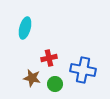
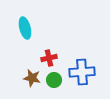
cyan ellipse: rotated 30 degrees counterclockwise
blue cross: moved 1 px left, 2 px down; rotated 15 degrees counterclockwise
green circle: moved 1 px left, 4 px up
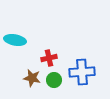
cyan ellipse: moved 10 px left, 12 px down; rotated 65 degrees counterclockwise
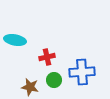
red cross: moved 2 px left, 1 px up
brown star: moved 2 px left, 9 px down
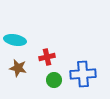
blue cross: moved 1 px right, 2 px down
brown star: moved 12 px left, 19 px up
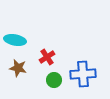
red cross: rotated 21 degrees counterclockwise
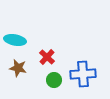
red cross: rotated 14 degrees counterclockwise
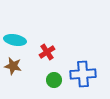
red cross: moved 5 px up; rotated 14 degrees clockwise
brown star: moved 5 px left, 2 px up
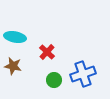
cyan ellipse: moved 3 px up
red cross: rotated 14 degrees counterclockwise
blue cross: rotated 15 degrees counterclockwise
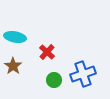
brown star: rotated 24 degrees clockwise
